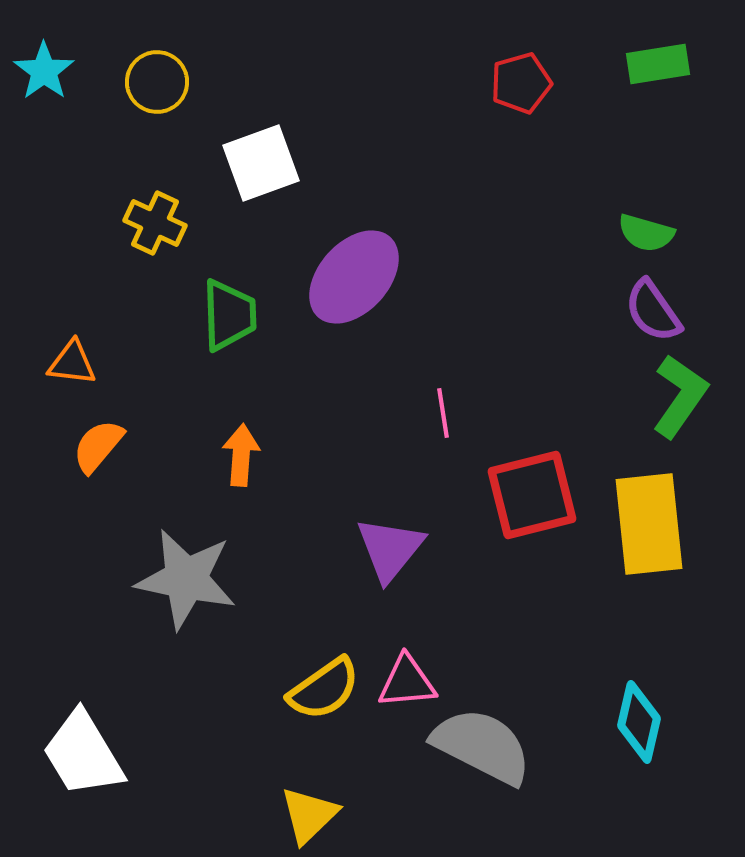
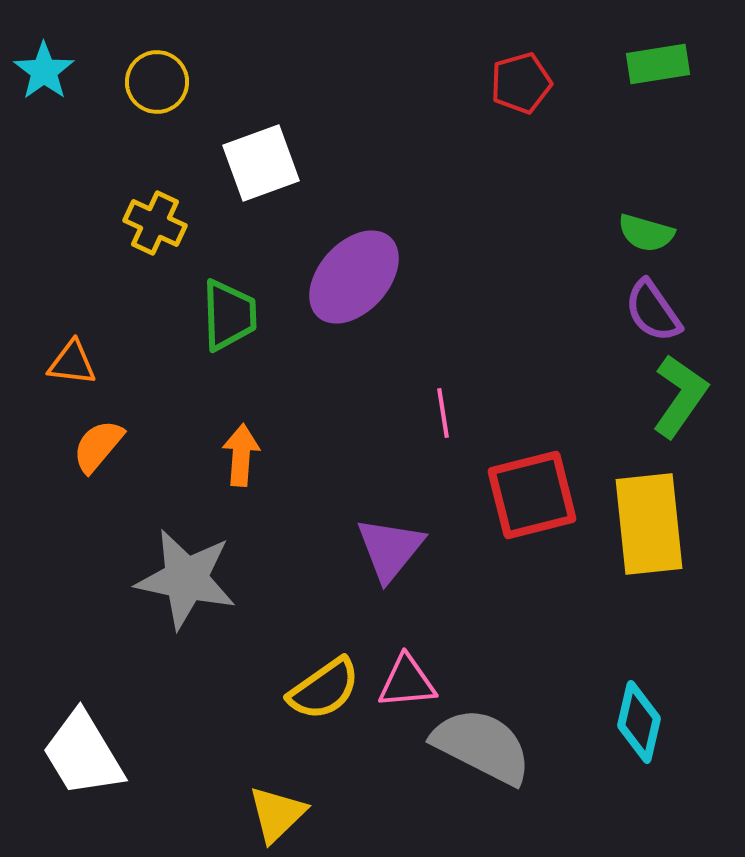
yellow triangle: moved 32 px left, 1 px up
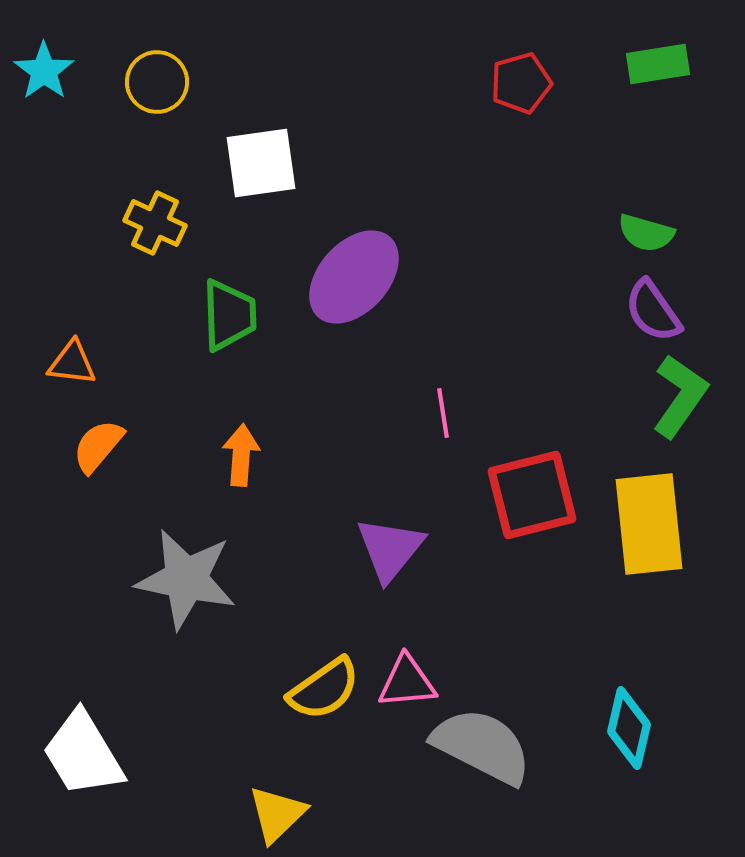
white square: rotated 12 degrees clockwise
cyan diamond: moved 10 px left, 6 px down
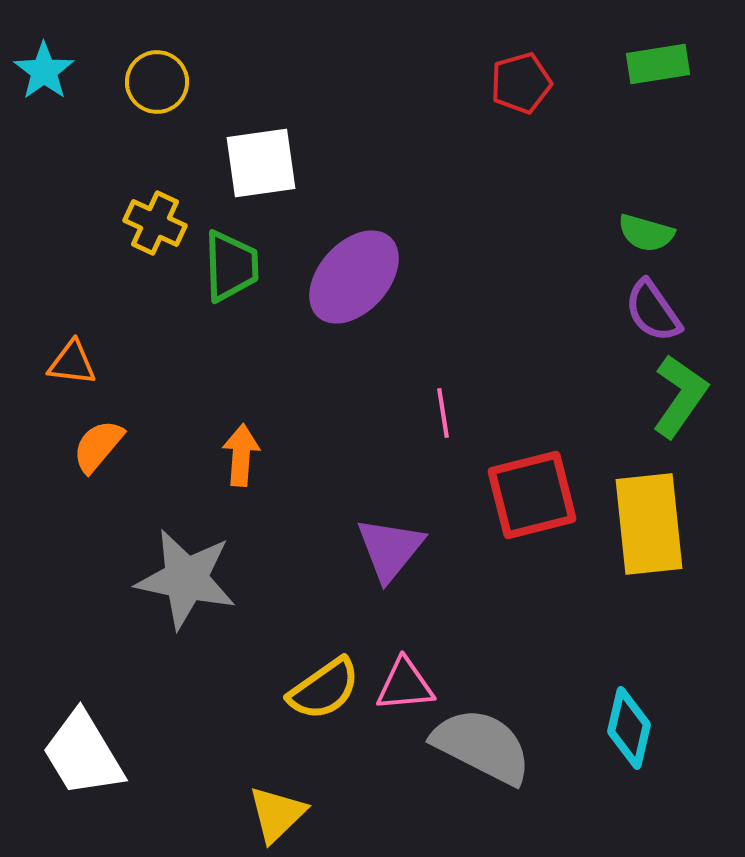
green trapezoid: moved 2 px right, 49 px up
pink triangle: moved 2 px left, 3 px down
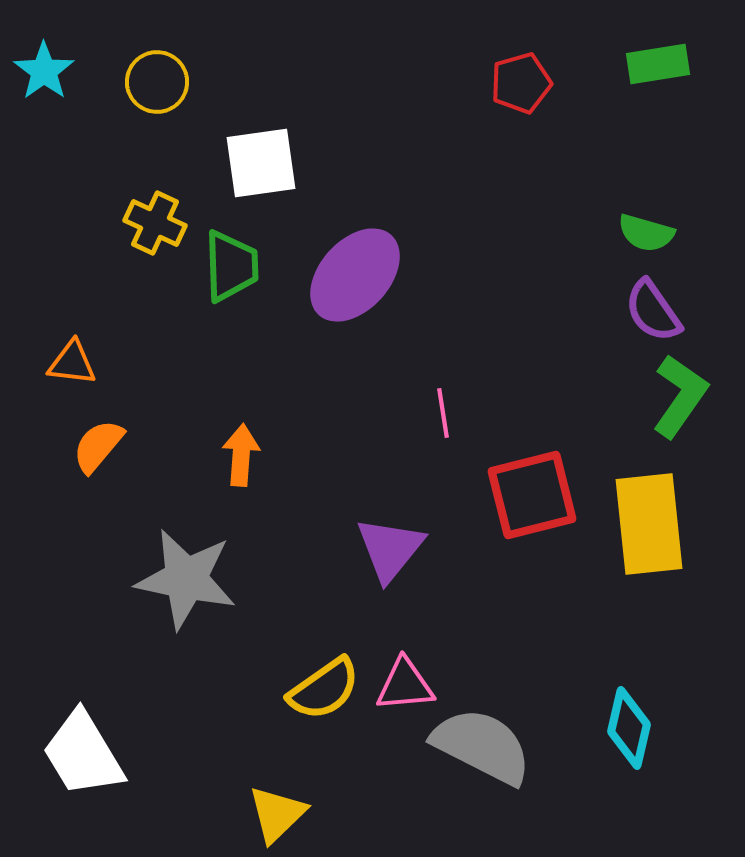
purple ellipse: moved 1 px right, 2 px up
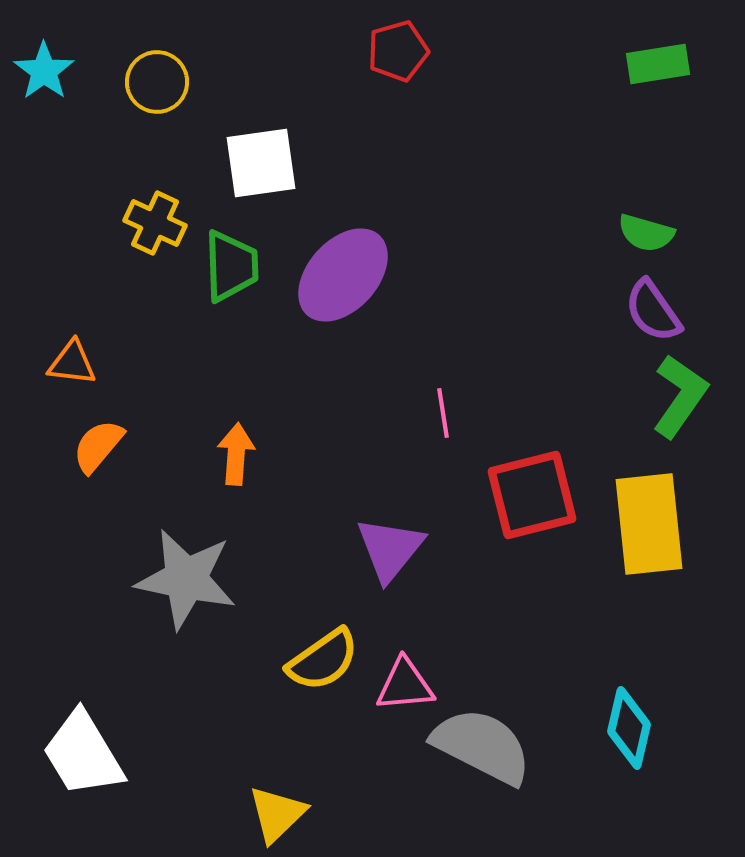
red pentagon: moved 123 px left, 32 px up
purple ellipse: moved 12 px left
orange arrow: moved 5 px left, 1 px up
yellow semicircle: moved 1 px left, 29 px up
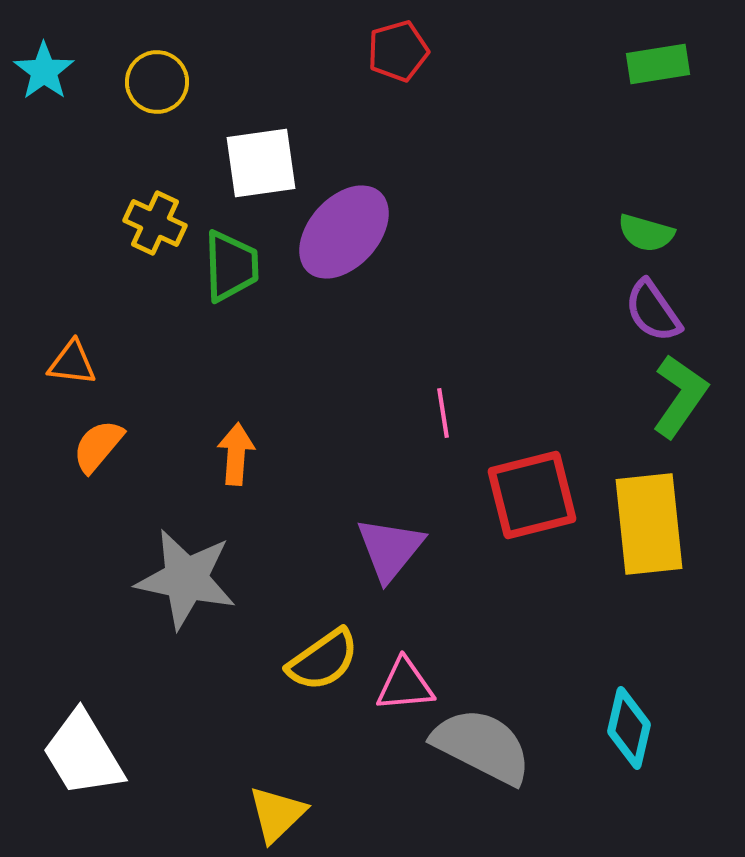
purple ellipse: moved 1 px right, 43 px up
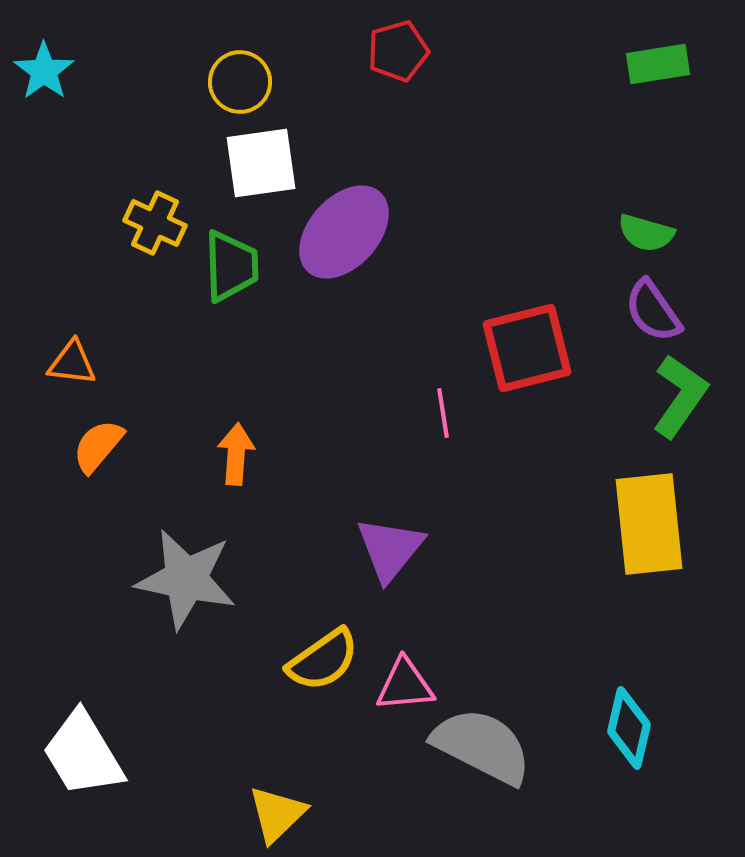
yellow circle: moved 83 px right
red square: moved 5 px left, 147 px up
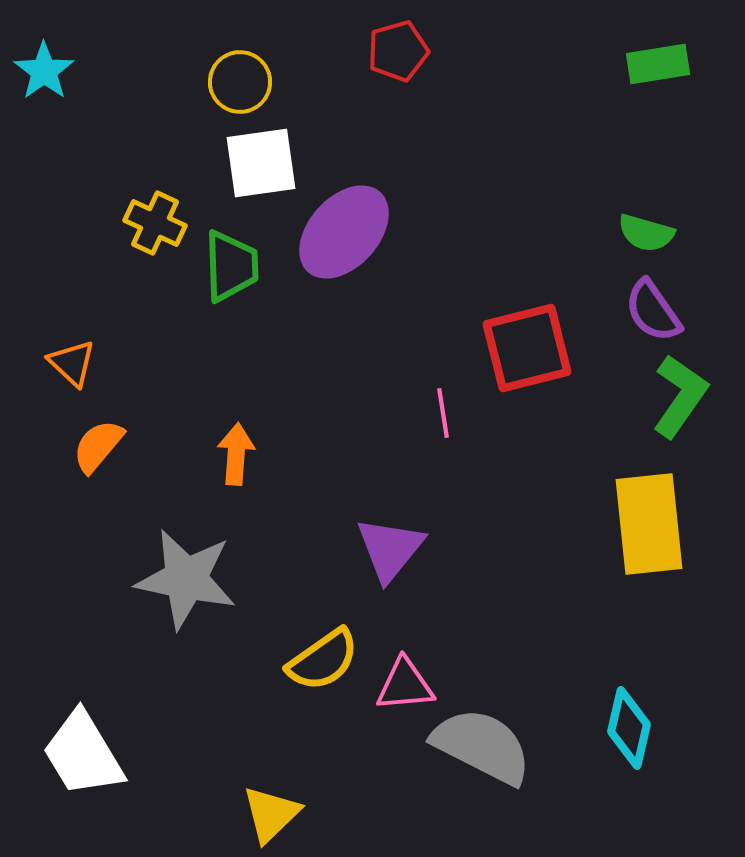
orange triangle: rotated 36 degrees clockwise
yellow triangle: moved 6 px left
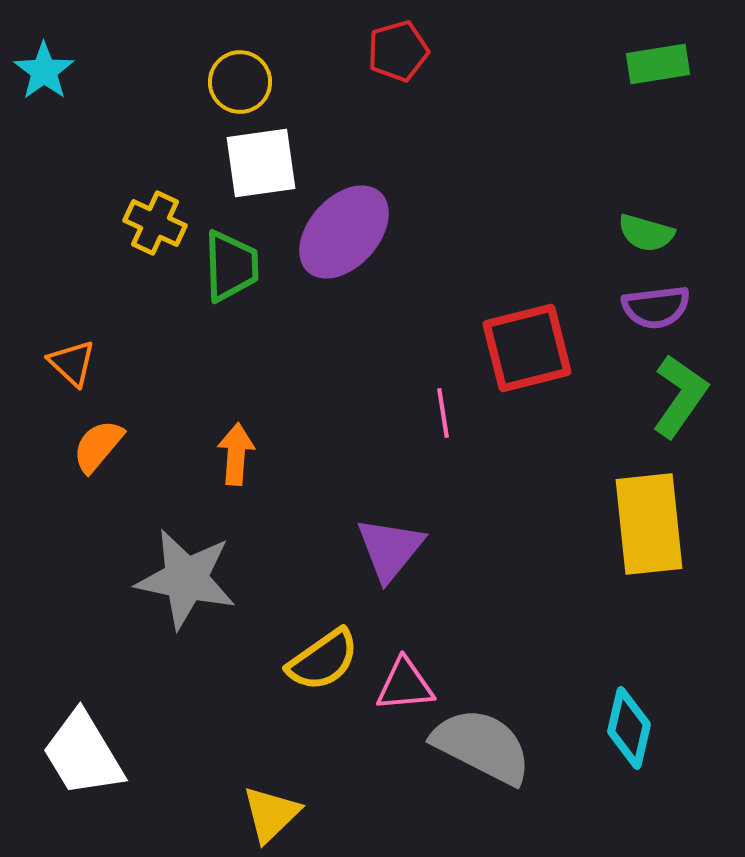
purple semicircle: moved 3 px right, 4 px up; rotated 62 degrees counterclockwise
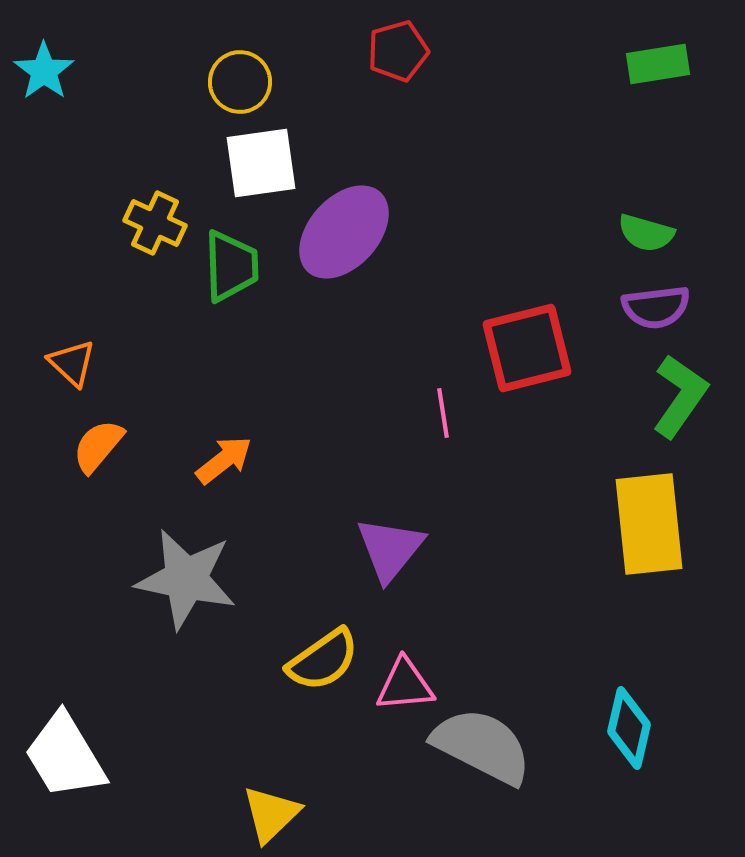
orange arrow: moved 12 px left, 6 px down; rotated 48 degrees clockwise
white trapezoid: moved 18 px left, 2 px down
